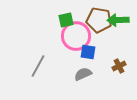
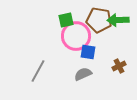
gray line: moved 5 px down
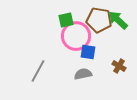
green arrow: rotated 45 degrees clockwise
brown cross: rotated 32 degrees counterclockwise
gray semicircle: rotated 12 degrees clockwise
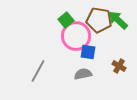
green square: rotated 28 degrees counterclockwise
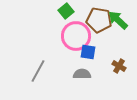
green square: moved 9 px up
gray semicircle: moved 1 px left; rotated 12 degrees clockwise
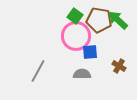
green square: moved 9 px right, 5 px down; rotated 14 degrees counterclockwise
blue square: moved 2 px right; rotated 14 degrees counterclockwise
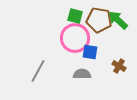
green square: rotated 21 degrees counterclockwise
pink circle: moved 1 px left, 2 px down
blue square: rotated 14 degrees clockwise
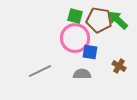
gray line: moved 2 px right; rotated 35 degrees clockwise
